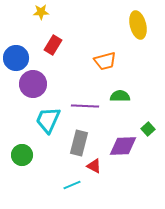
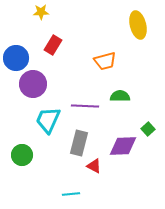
cyan line: moved 1 px left, 9 px down; rotated 18 degrees clockwise
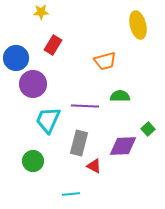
green circle: moved 11 px right, 6 px down
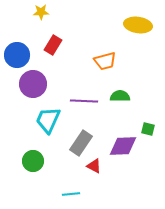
yellow ellipse: rotated 68 degrees counterclockwise
blue circle: moved 1 px right, 3 px up
purple line: moved 1 px left, 5 px up
green square: rotated 32 degrees counterclockwise
gray rectangle: moved 2 px right; rotated 20 degrees clockwise
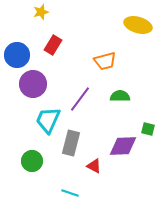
yellow star: rotated 14 degrees counterclockwise
yellow ellipse: rotated 8 degrees clockwise
purple line: moved 4 px left, 2 px up; rotated 56 degrees counterclockwise
gray rectangle: moved 10 px left; rotated 20 degrees counterclockwise
green circle: moved 1 px left
cyan line: moved 1 px left, 1 px up; rotated 24 degrees clockwise
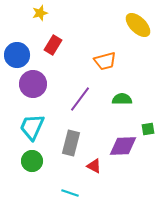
yellow star: moved 1 px left, 1 px down
yellow ellipse: rotated 28 degrees clockwise
green semicircle: moved 2 px right, 3 px down
cyan trapezoid: moved 16 px left, 7 px down
green square: rotated 24 degrees counterclockwise
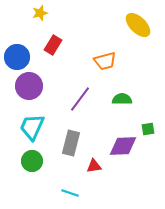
blue circle: moved 2 px down
purple circle: moved 4 px left, 2 px down
red triangle: rotated 35 degrees counterclockwise
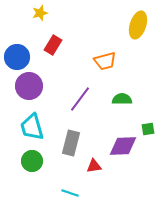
yellow ellipse: rotated 64 degrees clockwise
cyan trapezoid: rotated 40 degrees counterclockwise
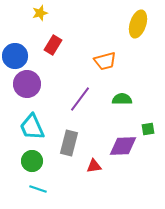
yellow ellipse: moved 1 px up
blue circle: moved 2 px left, 1 px up
purple circle: moved 2 px left, 2 px up
cyan trapezoid: rotated 8 degrees counterclockwise
gray rectangle: moved 2 px left
cyan line: moved 32 px left, 4 px up
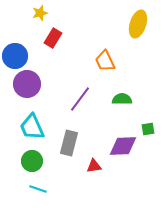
red rectangle: moved 7 px up
orange trapezoid: rotated 80 degrees clockwise
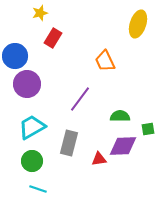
green semicircle: moved 2 px left, 17 px down
cyan trapezoid: rotated 84 degrees clockwise
red triangle: moved 5 px right, 7 px up
